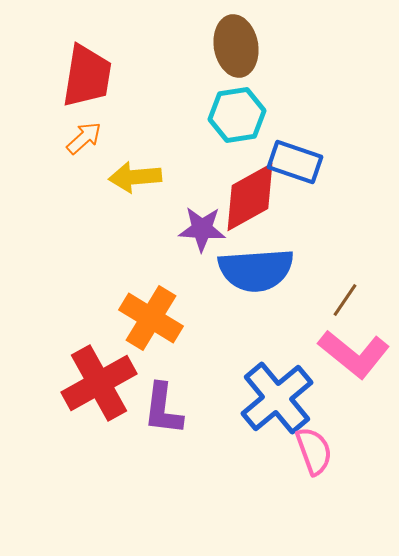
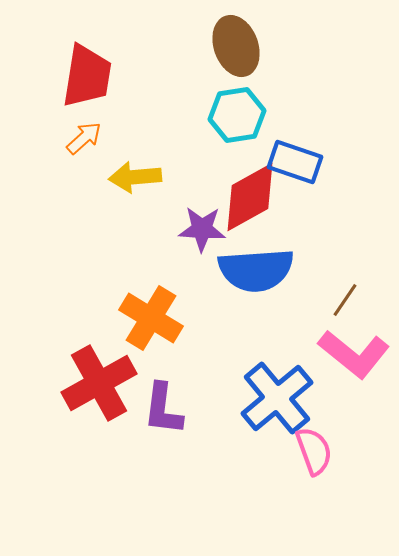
brown ellipse: rotated 10 degrees counterclockwise
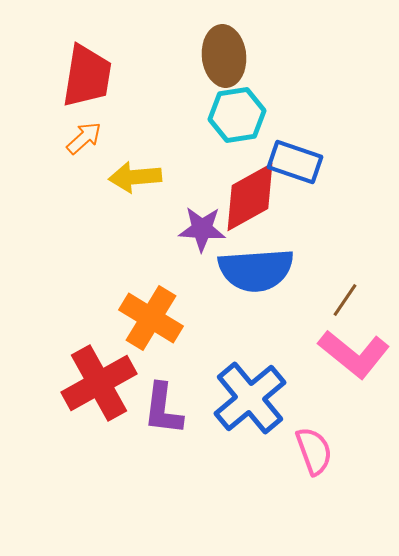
brown ellipse: moved 12 px left, 10 px down; rotated 14 degrees clockwise
blue cross: moved 27 px left
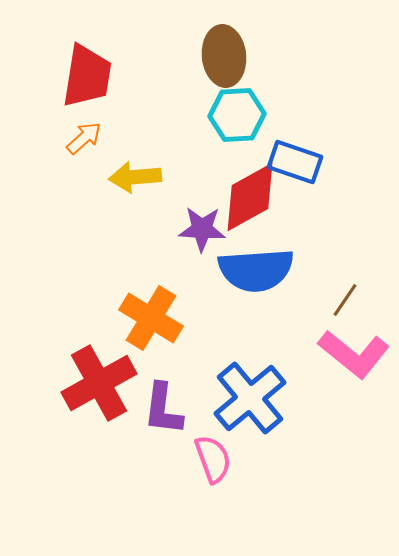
cyan hexagon: rotated 6 degrees clockwise
pink semicircle: moved 101 px left, 8 px down
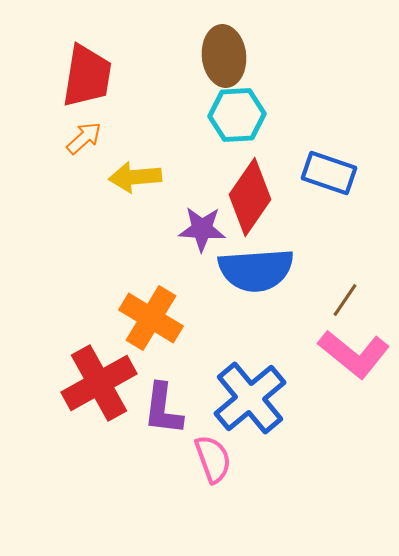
blue rectangle: moved 34 px right, 11 px down
red diamond: rotated 26 degrees counterclockwise
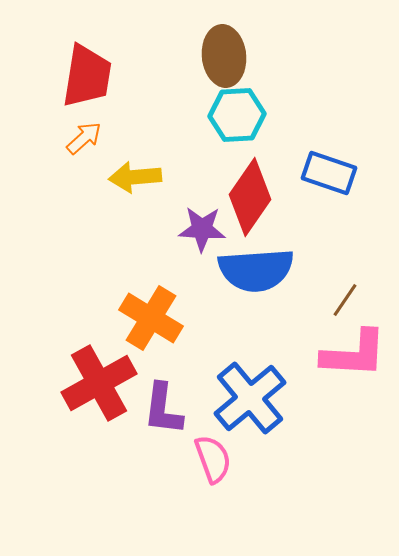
pink L-shape: rotated 36 degrees counterclockwise
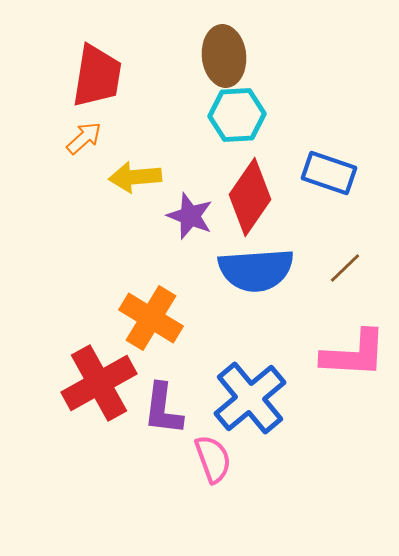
red trapezoid: moved 10 px right
purple star: moved 12 px left, 13 px up; rotated 18 degrees clockwise
brown line: moved 32 px up; rotated 12 degrees clockwise
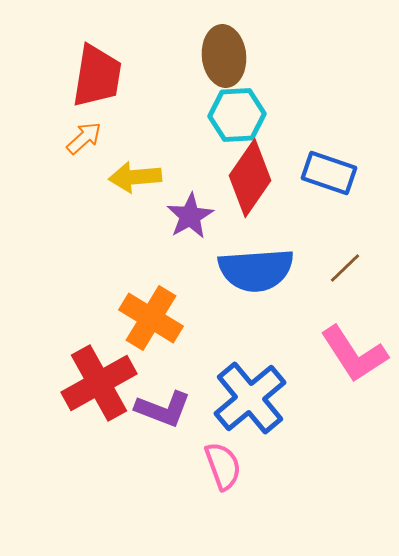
red diamond: moved 19 px up
purple star: rotated 21 degrees clockwise
pink L-shape: rotated 54 degrees clockwise
purple L-shape: rotated 76 degrees counterclockwise
pink semicircle: moved 10 px right, 7 px down
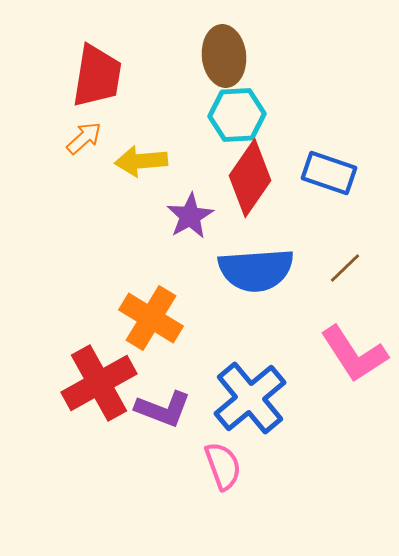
yellow arrow: moved 6 px right, 16 px up
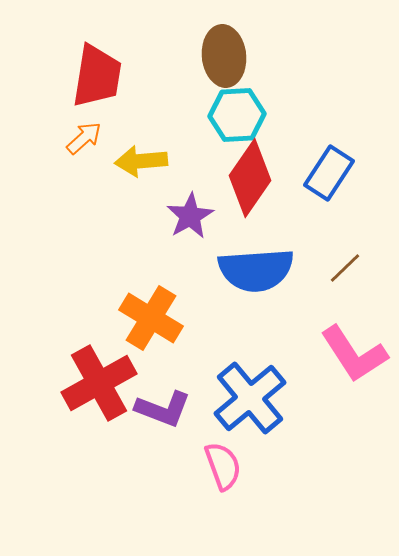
blue rectangle: rotated 76 degrees counterclockwise
